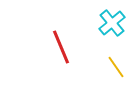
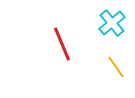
red line: moved 1 px right, 3 px up
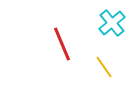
yellow line: moved 12 px left
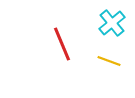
yellow line: moved 5 px right, 6 px up; rotated 35 degrees counterclockwise
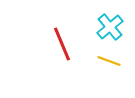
cyan cross: moved 2 px left, 4 px down
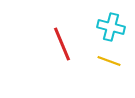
cyan cross: moved 1 px right; rotated 36 degrees counterclockwise
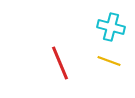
red line: moved 2 px left, 19 px down
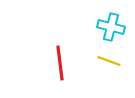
red line: rotated 16 degrees clockwise
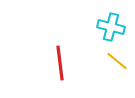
yellow line: moved 8 px right; rotated 20 degrees clockwise
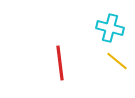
cyan cross: moved 1 px left, 1 px down
